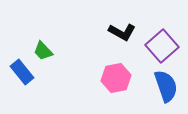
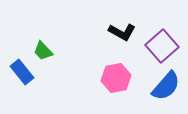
blue semicircle: rotated 60 degrees clockwise
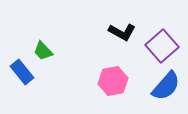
pink hexagon: moved 3 px left, 3 px down
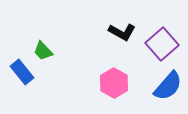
purple square: moved 2 px up
pink hexagon: moved 1 px right, 2 px down; rotated 20 degrees counterclockwise
blue semicircle: moved 2 px right
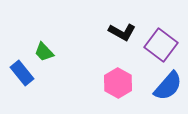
purple square: moved 1 px left, 1 px down; rotated 12 degrees counterclockwise
green trapezoid: moved 1 px right, 1 px down
blue rectangle: moved 1 px down
pink hexagon: moved 4 px right
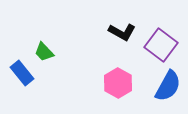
blue semicircle: rotated 12 degrees counterclockwise
